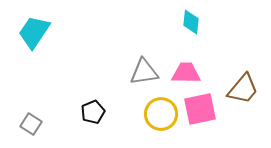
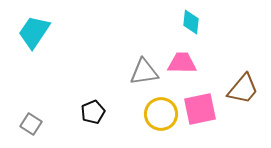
pink trapezoid: moved 4 px left, 10 px up
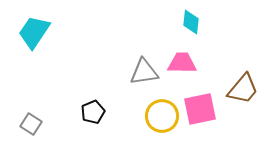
yellow circle: moved 1 px right, 2 px down
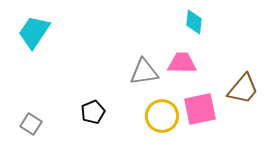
cyan diamond: moved 3 px right
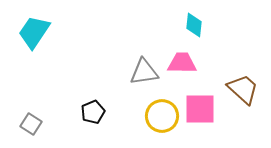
cyan diamond: moved 3 px down
brown trapezoid: rotated 88 degrees counterclockwise
pink square: rotated 12 degrees clockwise
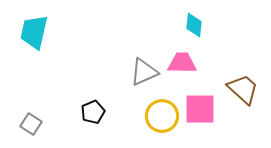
cyan trapezoid: rotated 21 degrees counterclockwise
gray triangle: rotated 16 degrees counterclockwise
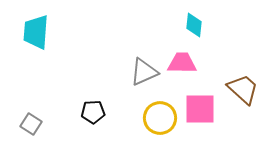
cyan trapezoid: moved 2 px right; rotated 9 degrees counterclockwise
black pentagon: rotated 20 degrees clockwise
yellow circle: moved 2 px left, 2 px down
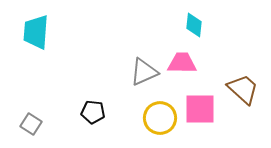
black pentagon: rotated 10 degrees clockwise
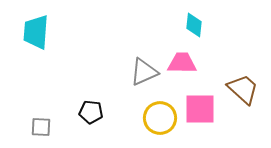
black pentagon: moved 2 px left
gray square: moved 10 px right, 3 px down; rotated 30 degrees counterclockwise
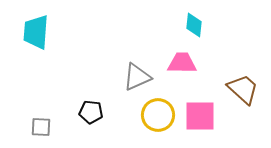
gray triangle: moved 7 px left, 5 px down
pink square: moved 7 px down
yellow circle: moved 2 px left, 3 px up
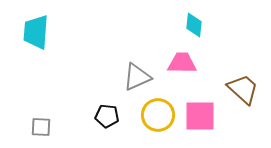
black pentagon: moved 16 px right, 4 px down
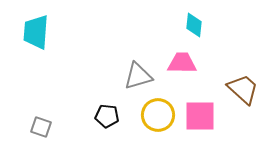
gray triangle: moved 1 px right, 1 px up; rotated 8 degrees clockwise
gray square: rotated 15 degrees clockwise
